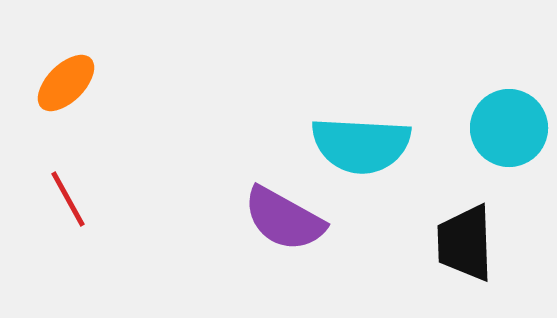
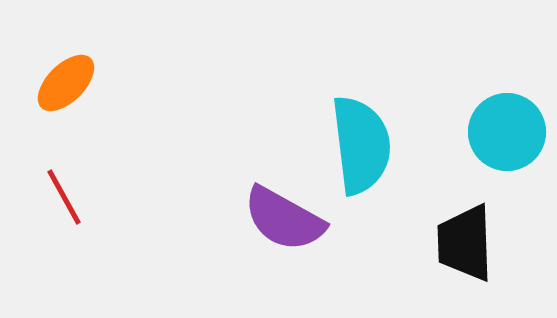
cyan circle: moved 2 px left, 4 px down
cyan semicircle: rotated 100 degrees counterclockwise
red line: moved 4 px left, 2 px up
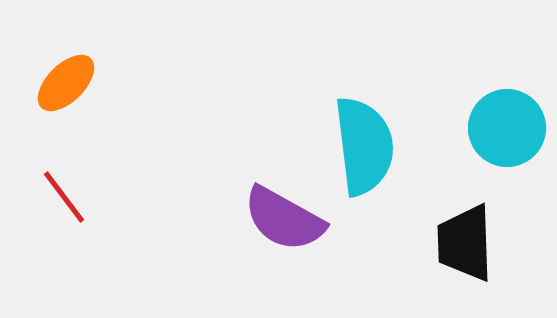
cyan circle: moved 4 px up
cyan semicircle: moved 3 px right, 1 px down
red line: rotated 8 degrees counterclockwise
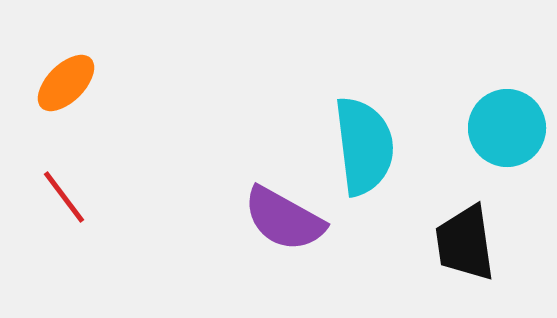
black trapezoid: rotated 6 degrees counterclockwise
